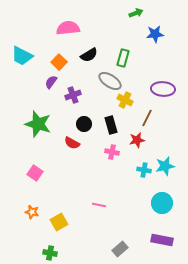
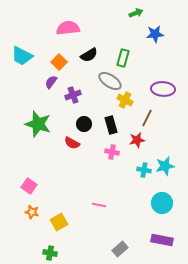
pink square: moved 6 px left, 13 px down
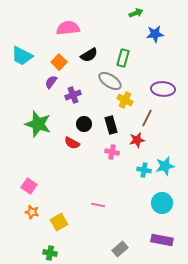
pink line: moved 1 px left
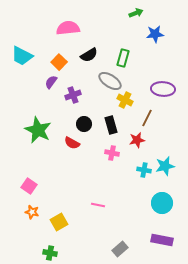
green star: moved 6 px down; rotated 8 degrees clockwise
pink cross: moved 1 px down
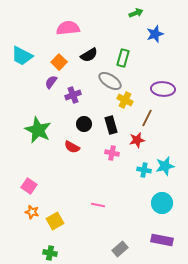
blue star: rotated 12 degrees counterclockwise
red semicircle: moved 4 px down
yellow square: moved 4 px left, 1 px up
